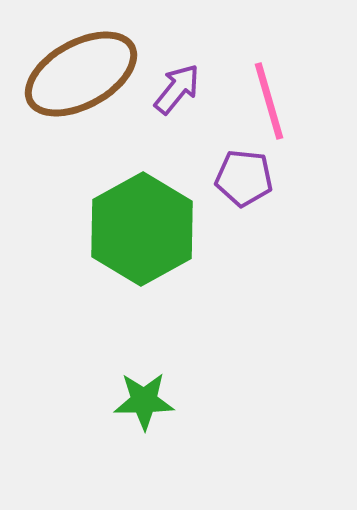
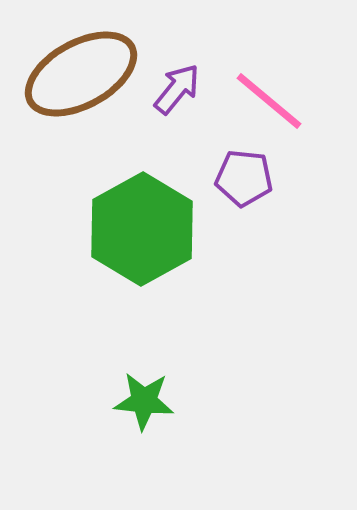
pink line: rotated 34 degrees counterclockwise
green star: rotated 6 degrees clockwise
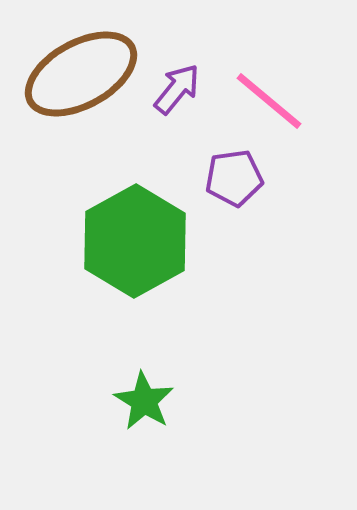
purple pentagon: moved 10 px left; rotated 14 degrees counterclockwise
green hexagon: moved 7 px left, 12 px down
green star: rotated 26 degrees clockwise
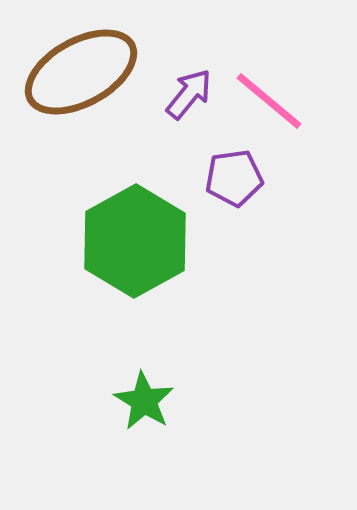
brown ellipse: moved 2 px up
purple arrow: moved 12 px right, 5 px down
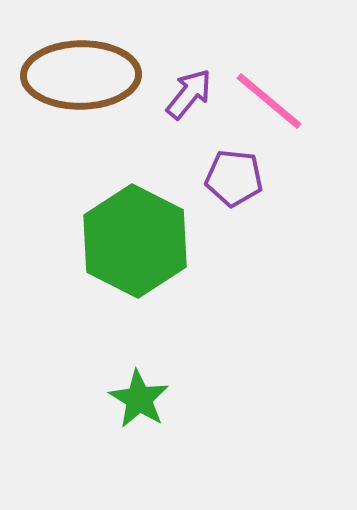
brown ellipse: moved 3 px down; rotated 28 degrees clockwise
purple pentagon: rotated 14 degrees clockwise
green hexagon: rotated 4 degrees counterclockwise
green star: moved 5 px left, 2 px up
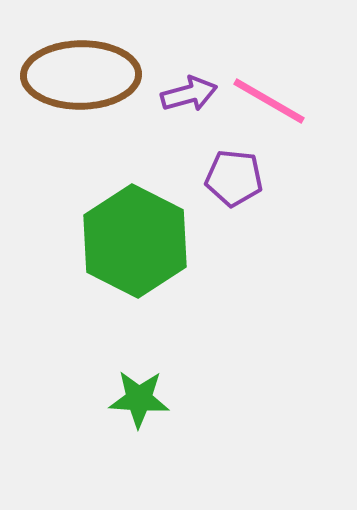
purple arrow: rotated 36 degrees clockwise
pink line: rotated 10 degrees counterclockwise
green star: rotated 28 degrees counterclockwise
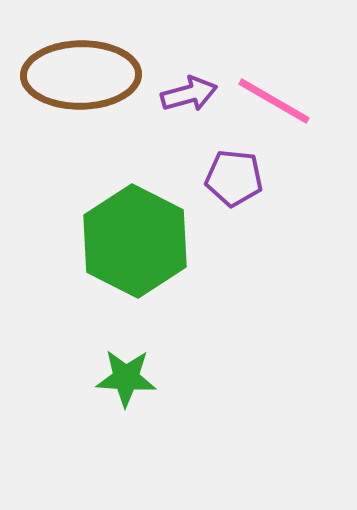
pink line: moved 5 px right
green star: moved 13 px left, 21 px up
